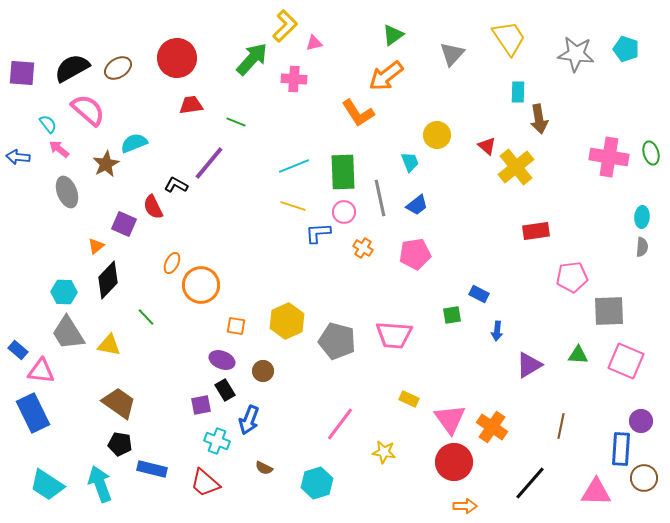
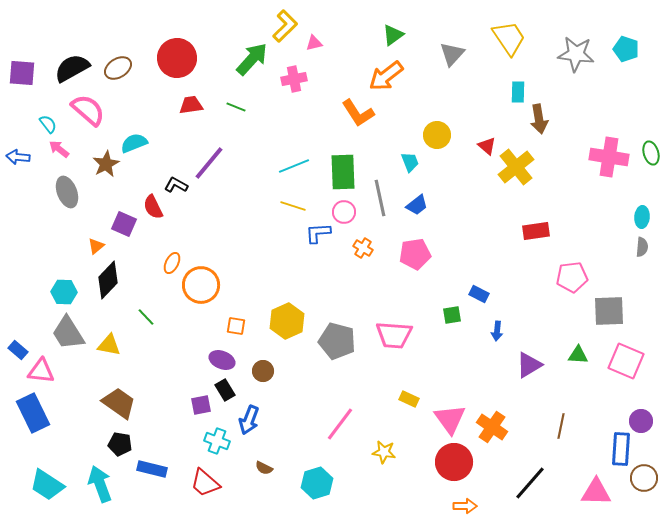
pink cross at (294, 79): rotated 15 degrees counterclockwise
green line at (236, 122): moved 15 px up
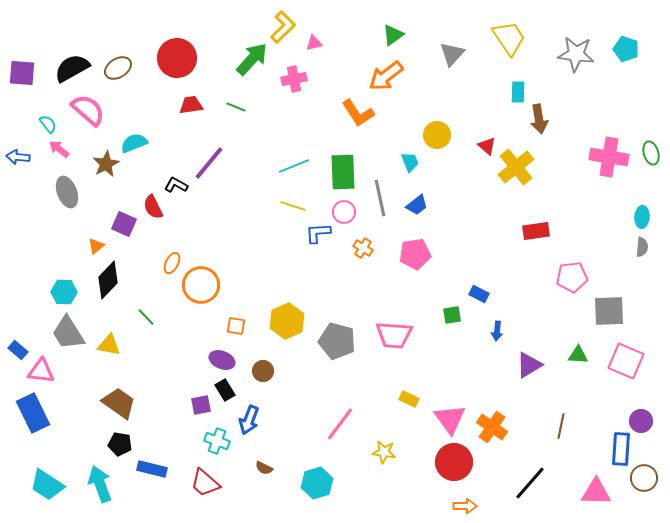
yellow L-shape at (285, 26): moved 2 px left, 1 px down
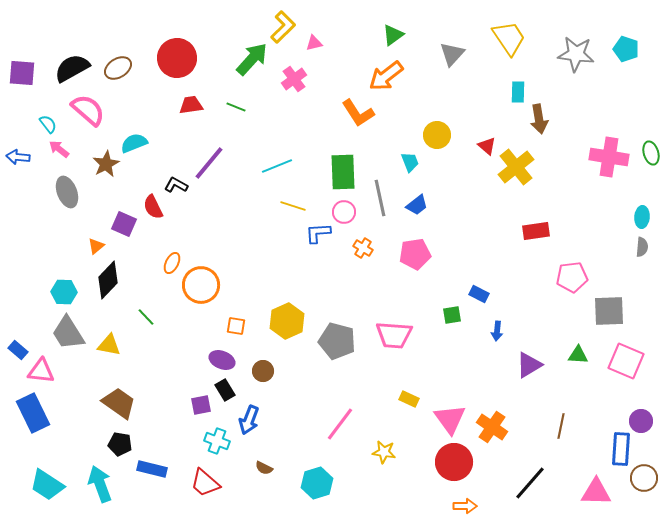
pink cross at (294, 79): rotated 25 degrees counterclockwise
cyan line at (294, 166): moved 17 px left
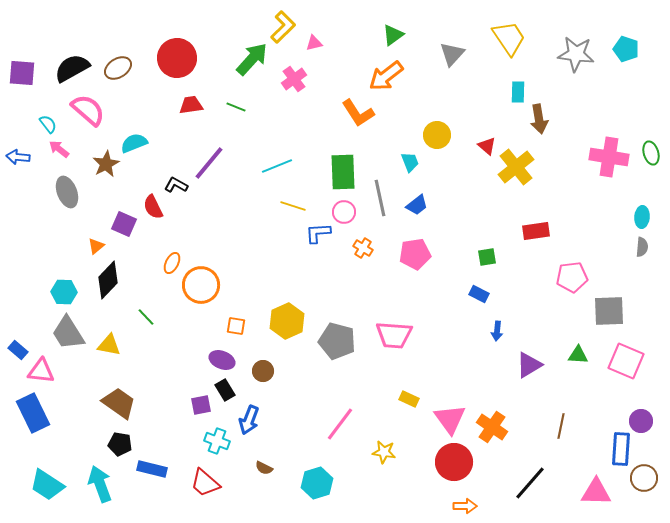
green square at (452, 315): moved 35 px right, 58 px up
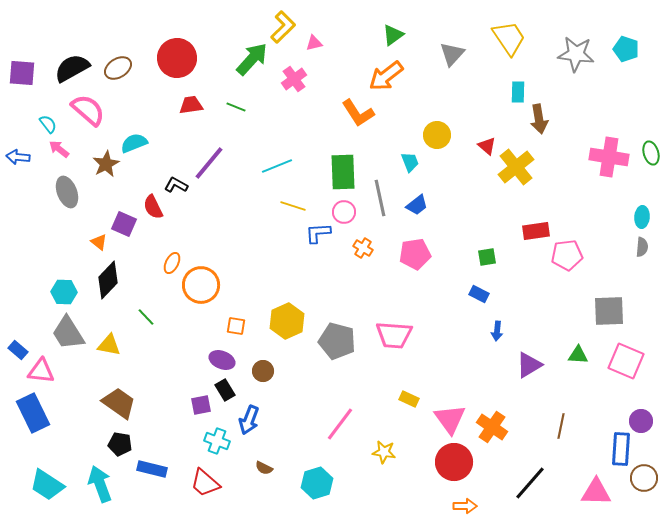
orange triangle at (96, 246): moved 3 px right, 4 px up; rotated 42 degrees counterclockwise
pink pentagon at (572, 277): moved 5 px left, 22 px up
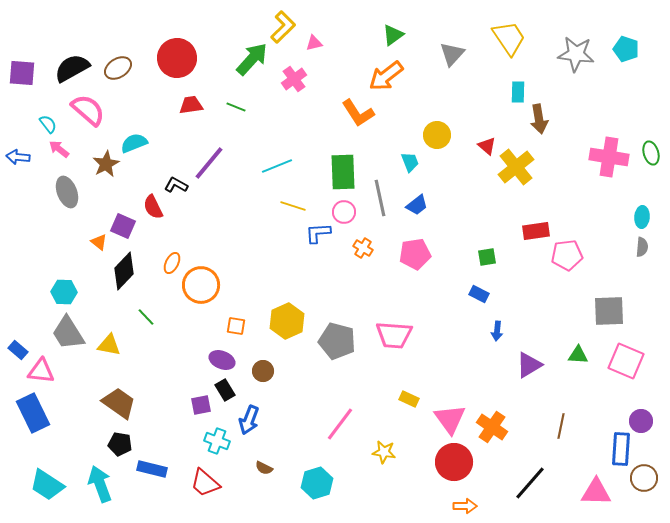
purple square at (124, 224): moved 1 px left, 2 px down
black diamond at (108, 280): moved 16 px right, 9 px up
